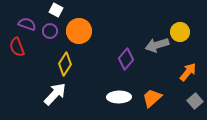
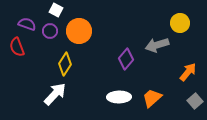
yellow circle: moved 9 px up
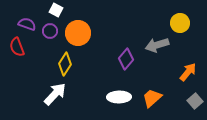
orange circle: moved 1 px left, 2 px down
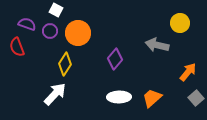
gray arrow: rotated 30 degrees clockwise
purple diamond: moved 11 px left
gray square: moved 1 px right, 3 px up
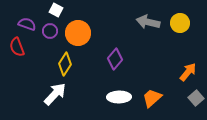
gray arrow: moved 9 px left, 23 px up
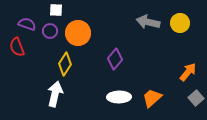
white square: rotated 24 degrees counterclockwise
white arrow: rotated 30 degrees counterclockwise
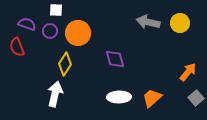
purple diamond: rotated 55 degrees counterclockwise
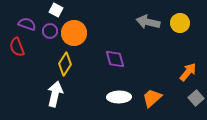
white square: rotated 24 degrees clockwise
orange circle: moved 4 px left
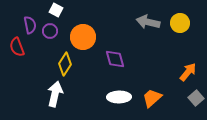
purple semicircle: moved 3 px right, 1 px down; rotated 60 degrees clockwise
orange circle: moved 9 px right, 4 px down
